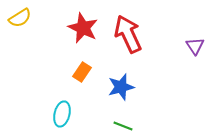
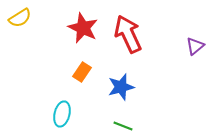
purple triangle: rotated 24 degrees clockwise
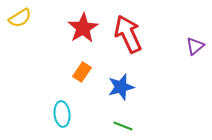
red star: rotated 16 degrees clockwise
cyan ellipse: rotated 20 degrees counterclockwise
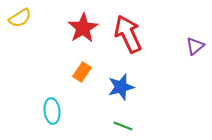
cyan ellipse: moved 10 px left, 3 px up
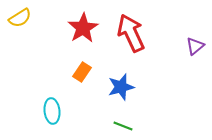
red arrow: moved 3 px right, 1 px up
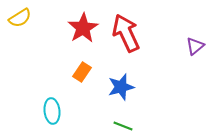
red arrow: moved 5 px left
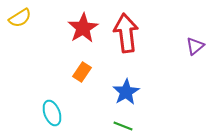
red arrow: rotated 18 degrees clockwise
blue star: moved 5 px right, 5 px down; rotated 16 degrees counterclockwise
cyan ellipse: moved 2 px down; rotated 15 degrees counterclockwise
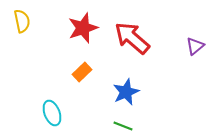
yellow semicircle: moved 2 px right, 3 px down; rotated 70 degrees counterclockwise
red star: rotated 12 degrees clockwise
red arrow: moved 6 px right, 5 px down; rotated 42 degrees counterclockwise
orange rectangle: rotated 12 degrees clockwise
blue star: rotated 8 degrees clockwise
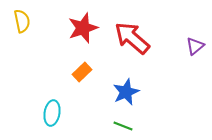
cyan ellipse: rotated 30 degrees clockwise
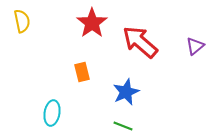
red star: moved 9 px right, 5 px up; rotated 16 degrees counterclockwise
red arrow: moved 8 px right, 4 px down
orange rectangle: rotated 60 degrees counterclockwise
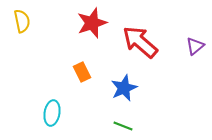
red star: rotated 16 degrees clockwise
orange rectangle: rotated 12 degrees counterclockwise
blue star: moved 2 px left, 4 px up
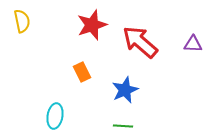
red star: moved 2 px down
purple triangle: moved 2 px left, 2 px up; rotated 42 degrees clockwise
blue star: moved 1 px right, 2 px down
cyan ellipse: moved 3 px right, 3 px down
green line: rotated 18 degrees counterclockwise
